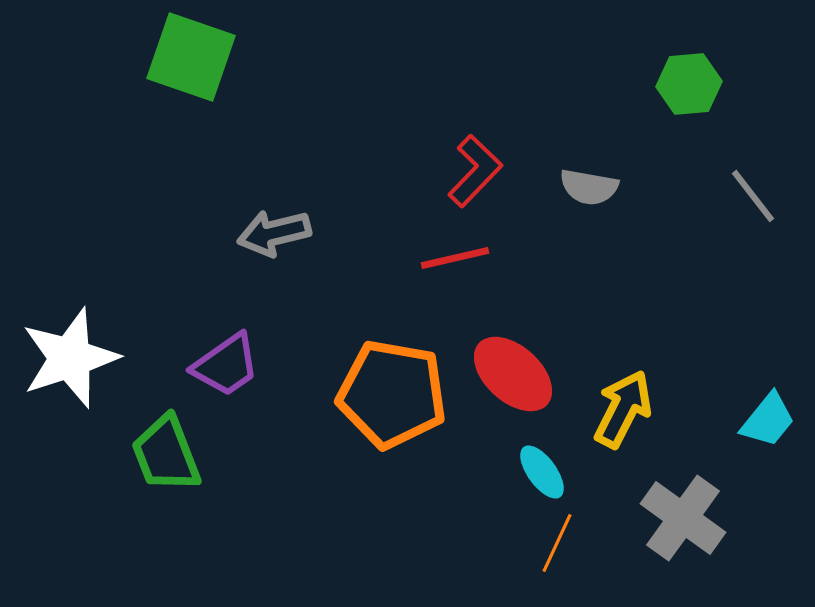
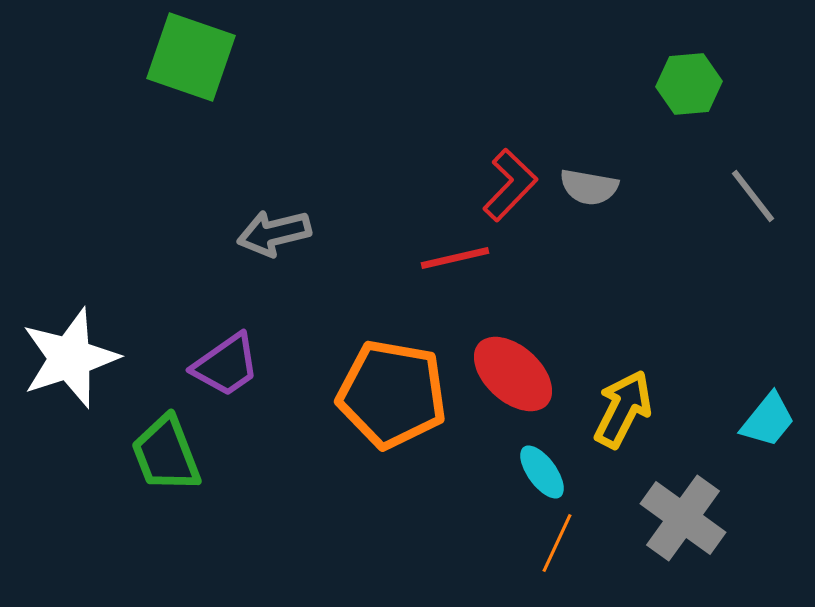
red L-shape: moved 35 px right, 14 px down
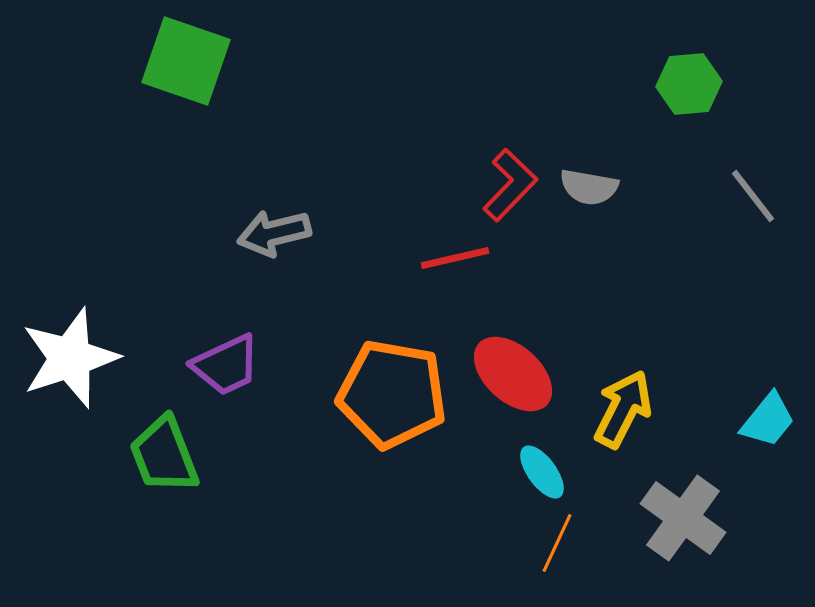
green square: moved 5 px left, 4 px down
purple trapezoid: rotated 10 degrees clockwise
green trapezoid: moved 2 px left, 1 px down
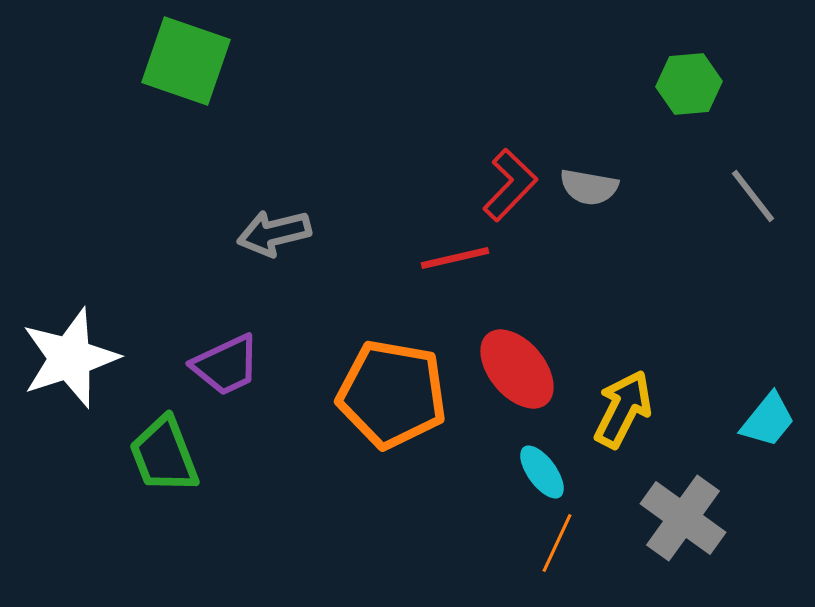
red ellipse: moved 4 px right, 5 px up; rotated 8 degrees clockwise
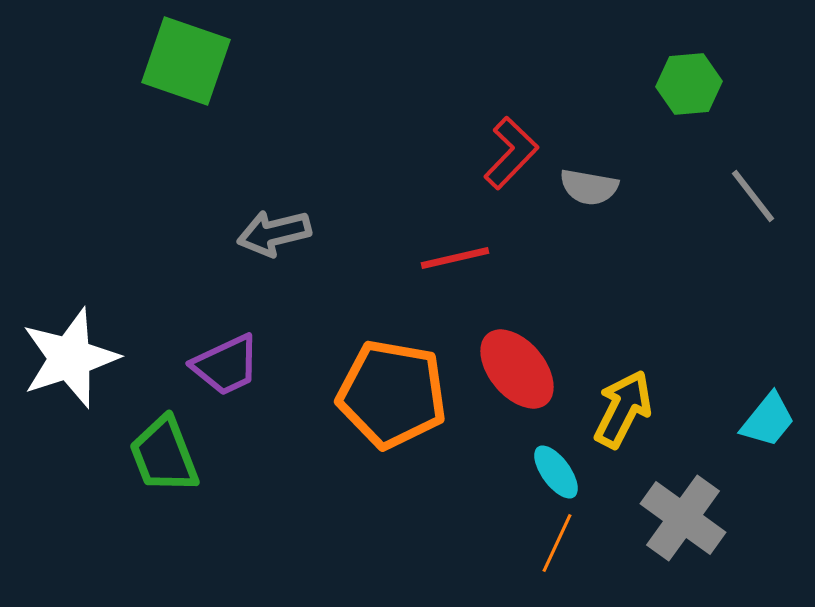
red L-shape: moved 1 px right, 32 px up
cyan ellipse: moved 14 px right
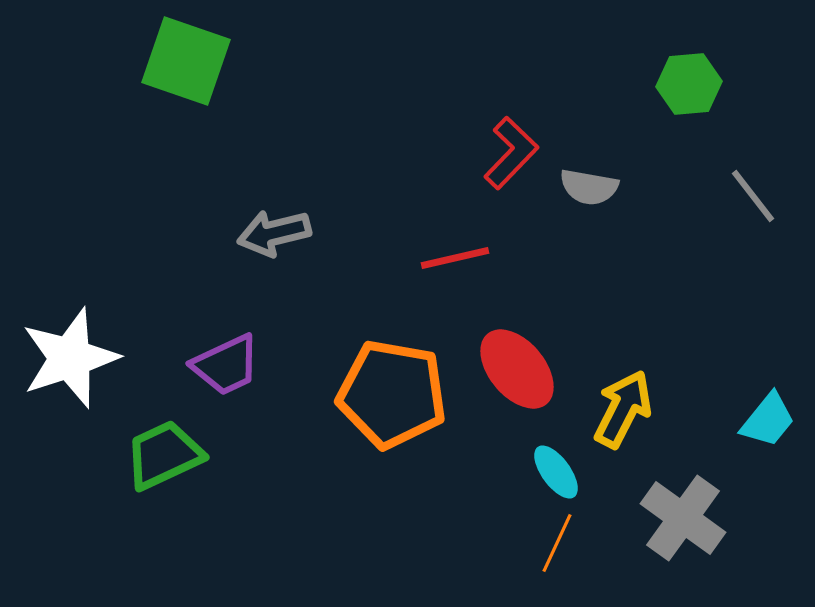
green trapezoid: rotated 86 degrees clockwise
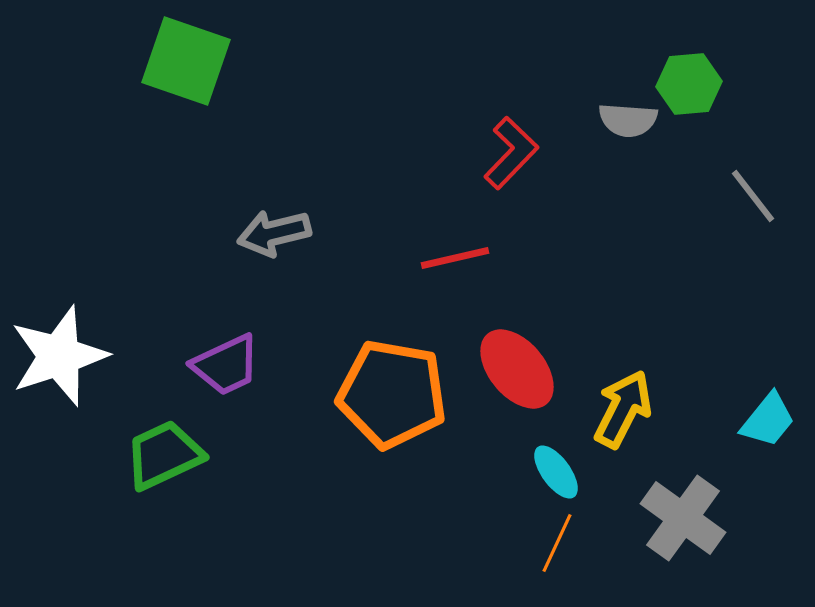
gray semicircle: moved 39 px right, 67 px up; rotated 6 degrees counterclockwise
white star: moved 11 px left, 2 px up
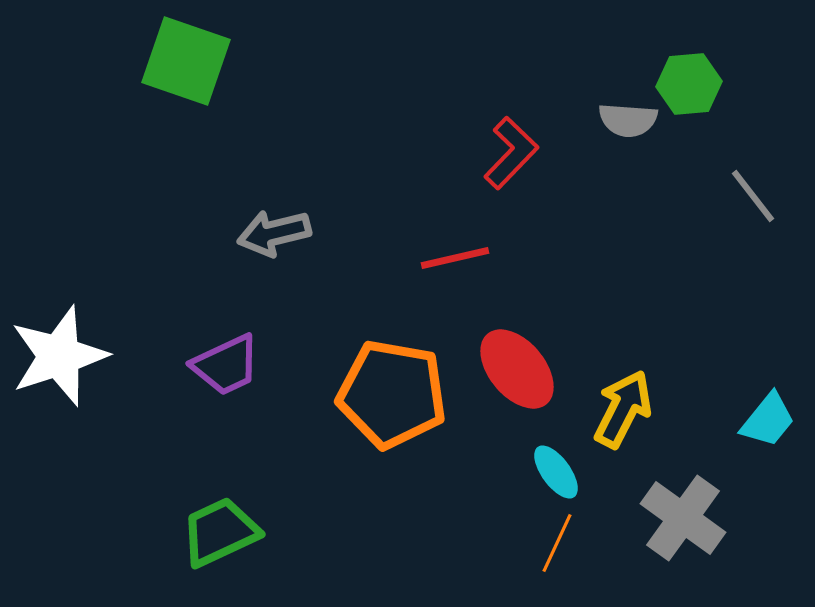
green trapezoid: moved 56 px right, 77 px down
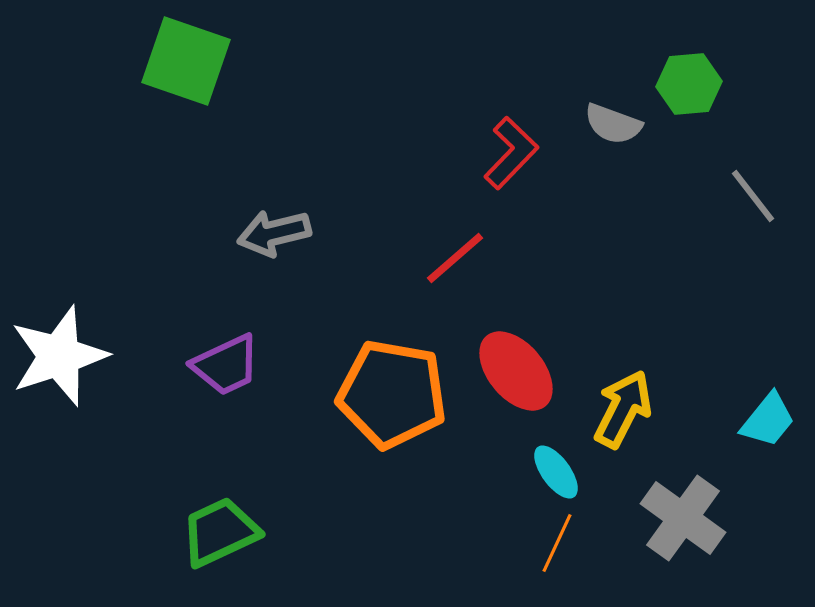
gray semicircle: moved 15 px left, 4 px down; rotated 16 degrees clockwise
red line: rotated 28 degrees counterclockwise
red ellipse: moved 1 px left, 2 px down
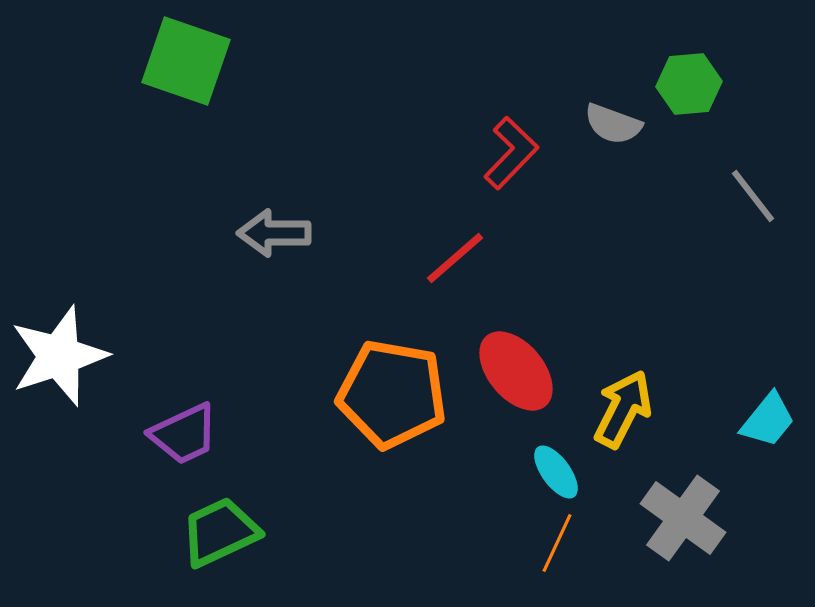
gray arrow: rotated 14 degrees clockwise
purple trapezoid: moved 42 px left, 69 px down
